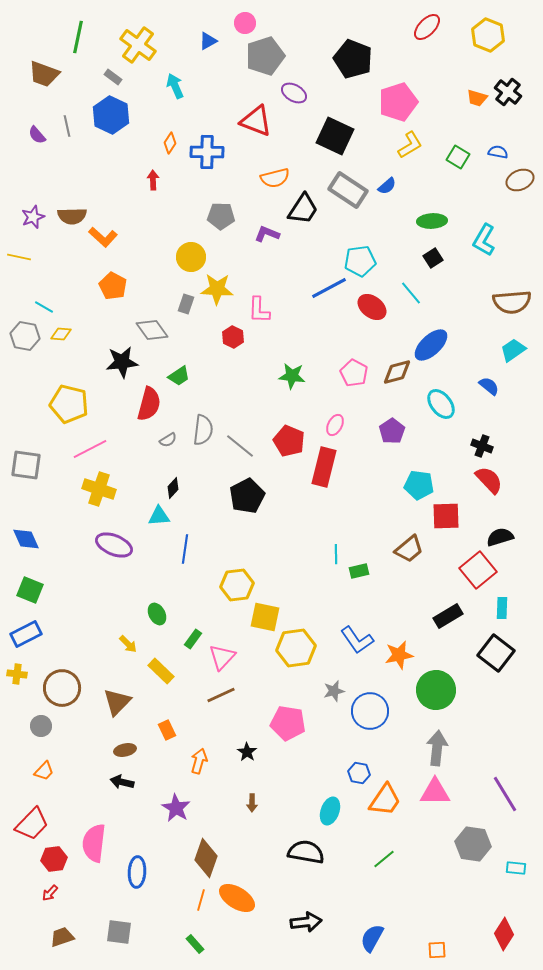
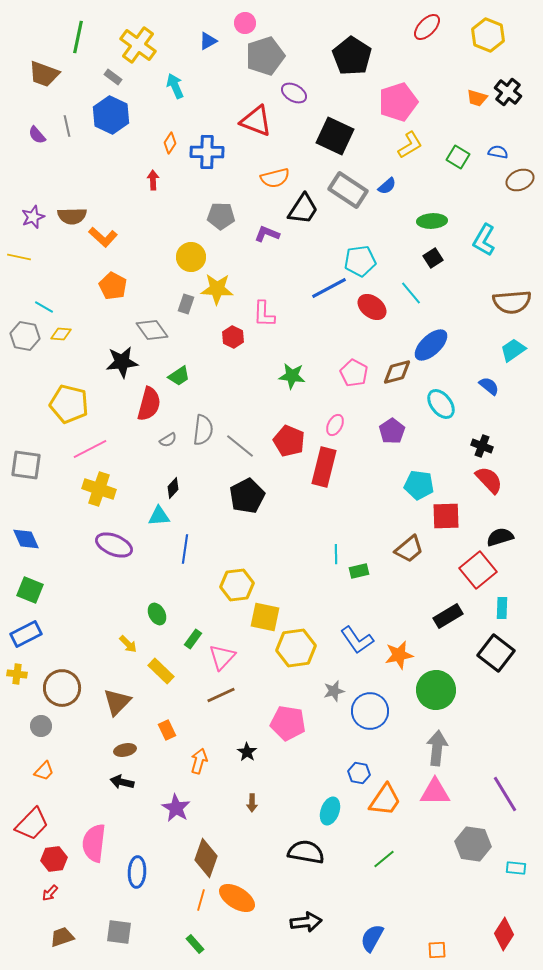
black pentagon at (353, 59): moved 1 px left, 3 px up; rotated 12 degrees clockwise
pink L-shape at (259, 310): moved 5 px right, 4 px down
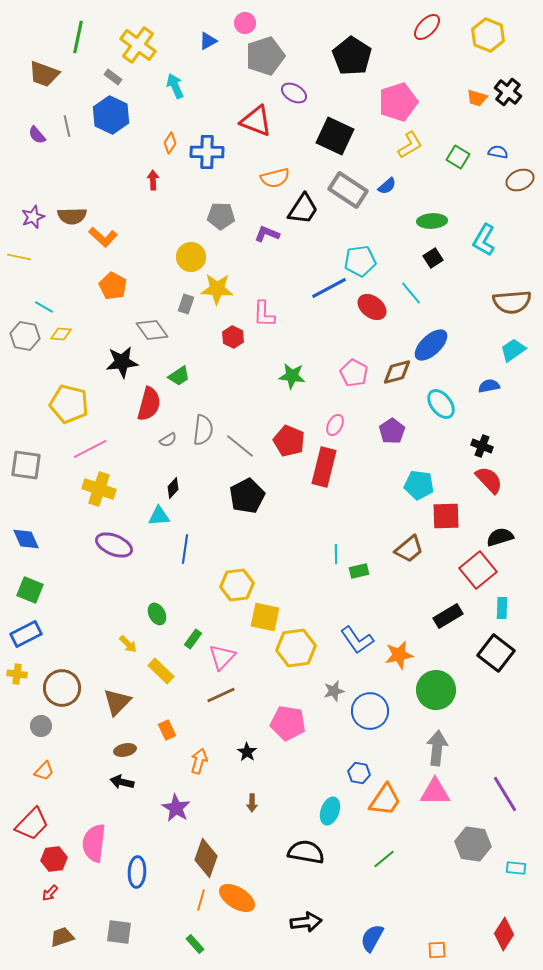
blue semicircle at (489, 386): rotated 50 degrees counterclockwise
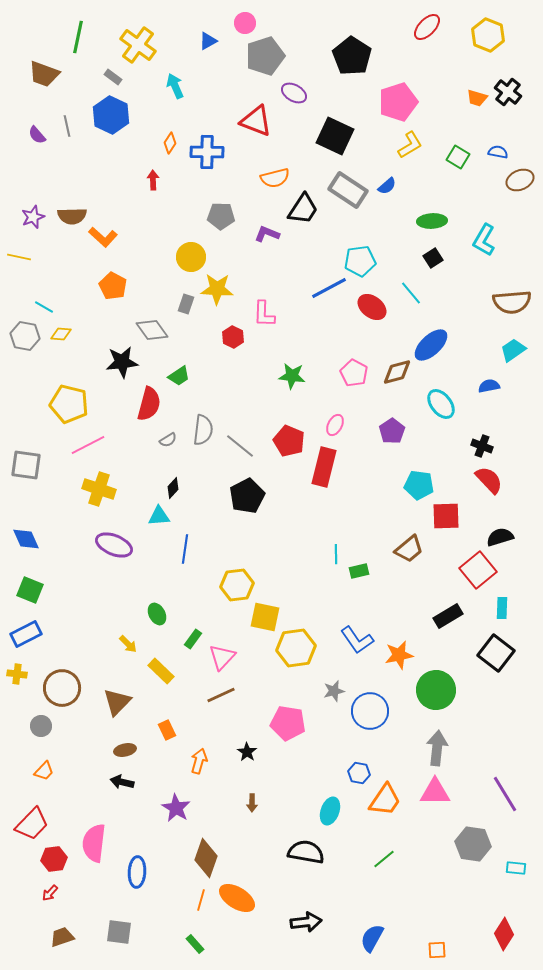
pink line at (90, 449): moved 2 px left, 4 px up
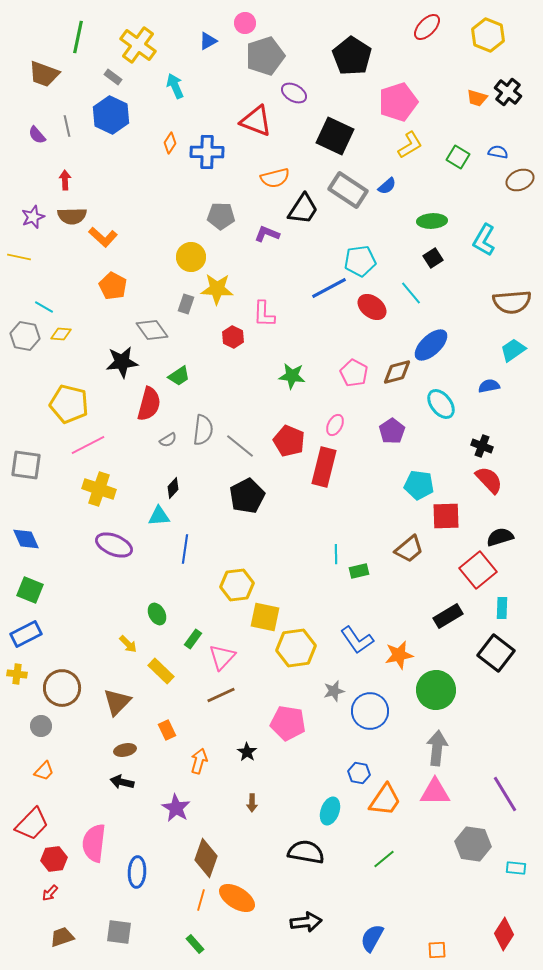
red arrow at (153, 180): moved 88 px left
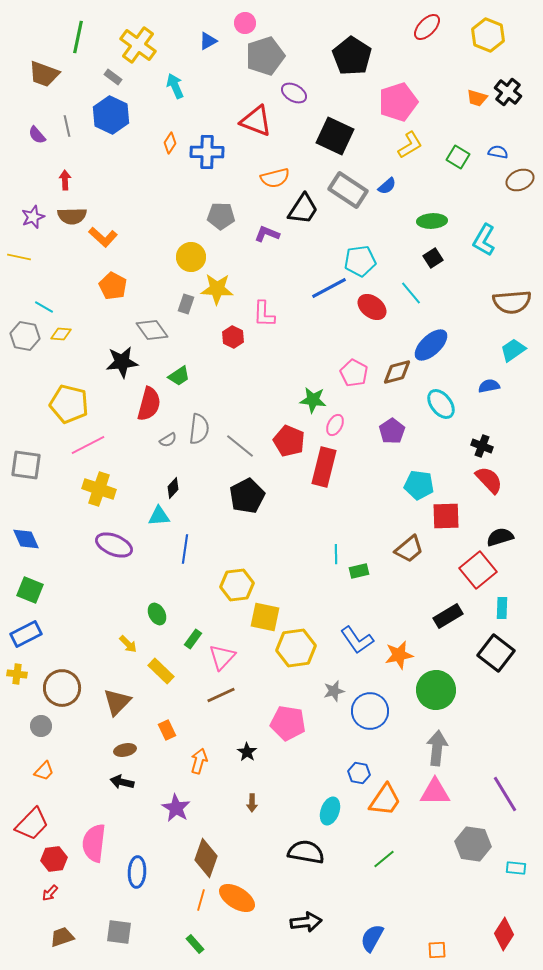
green star at (292, 376): moved 21 px right, 24 px down
gray semicircle at (203, 430): moved 4 px left, 1 px up
